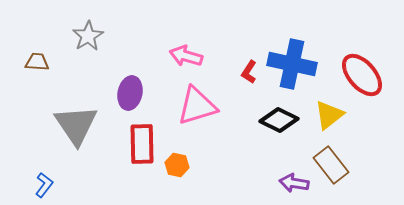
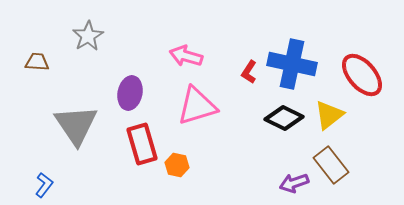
black diamond: moved 5 px right, 2 px up
red rectangle: rotated 15 degrees counterclockwise
purple arrow: rotated 28 degrees counterclockwise
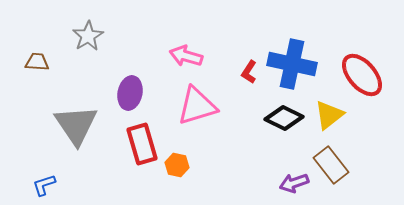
blue L-shape: rotated 145 degrees counterclockwise
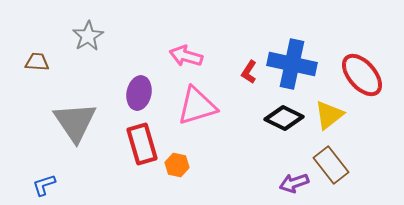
purple ellipse: moved 9 px right
gray triangle: moved 1 px left, 3 px up
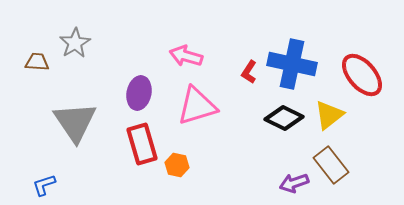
gray star: moved 13 px left, 7 px down
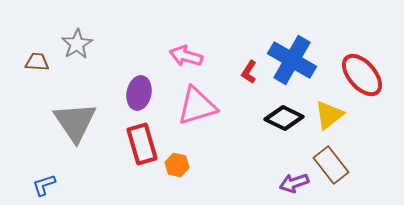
gray star: moved 2 px right, 1 px down
blue cross: moved 4 px up; rotated 18 degrees clockwise
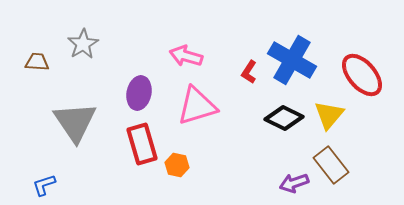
gray star: moved 6 px right
yellow triangle: rotated 12 degrees counterclockwise
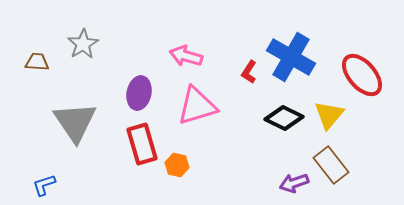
blue cross: moved 1 px left, 3 px up
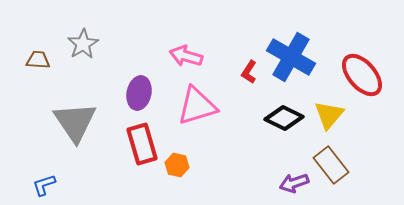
brown trapezoid: moved 1 px right, 2 px up
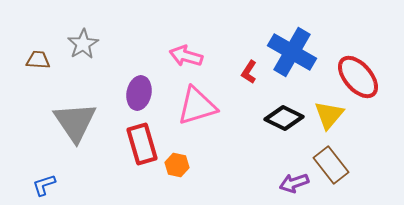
blue cross: moved 1 px right, 5 px up
red ellipse: moved 4 px left, 2 px down
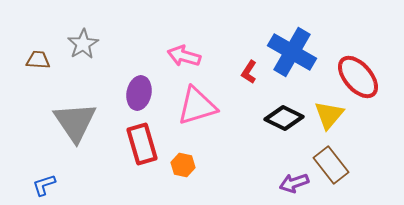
pink arrow: moved 2 px left
orange hexagon: moved 6 px right
